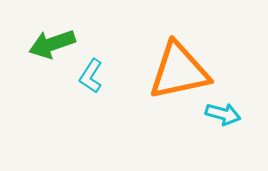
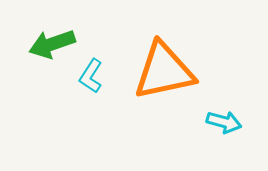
orange triangle: moved 15 px left
cyan arrow: moved 1 px right, 8 px down
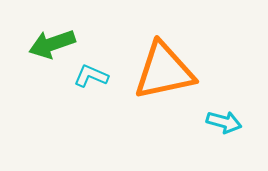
cyan L-shape: rotated 80 degrees clockwise
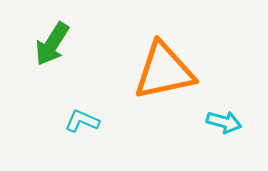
green arrow: rotated 39 degrees counterclockwise
cyan L-shape: moved 9 px left, 45 px down
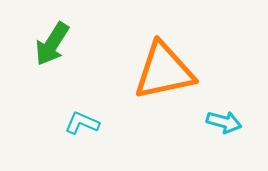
cyan L-shape: moved 2 px down
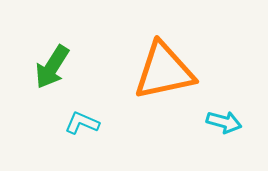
green arrow: moved 23 px down
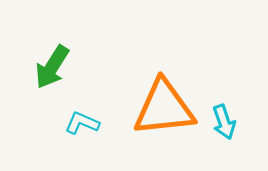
orange triangle: moved 37 px down; rotated 6 degrees clockwise
cyan arrow: rotated 56 degrees clockwise
